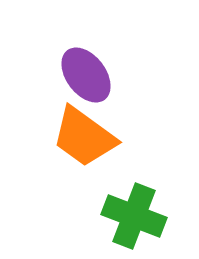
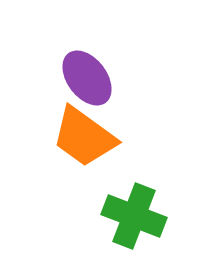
purple ellipse: moved 1 px right, 3 px down
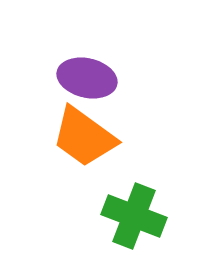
purple ellipse: rotated 40 degrees counterclockwise
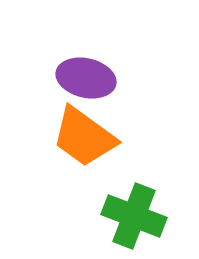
purple ellipse: moved 1 px left
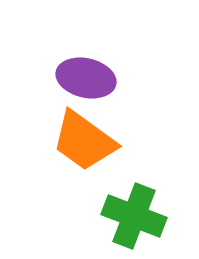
orange trapezoid: moved 4 px down
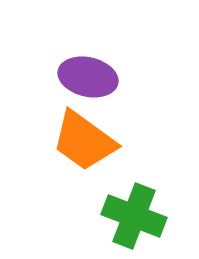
purple ellipse: moved 2 px right, 1 px up
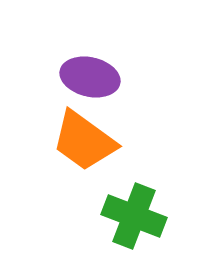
purple ellipse: moved 2 px right
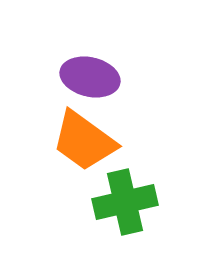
green cross: moved 9 px left, 14 px up; rotated 34 degrees counterclockwise
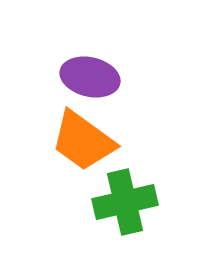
orange trapezoid: moved 1 px left
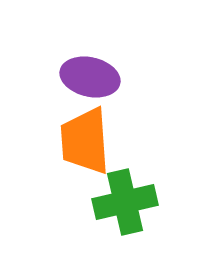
orange trapezoid: moved 2 px right; rotated 50 degrees clockwise
